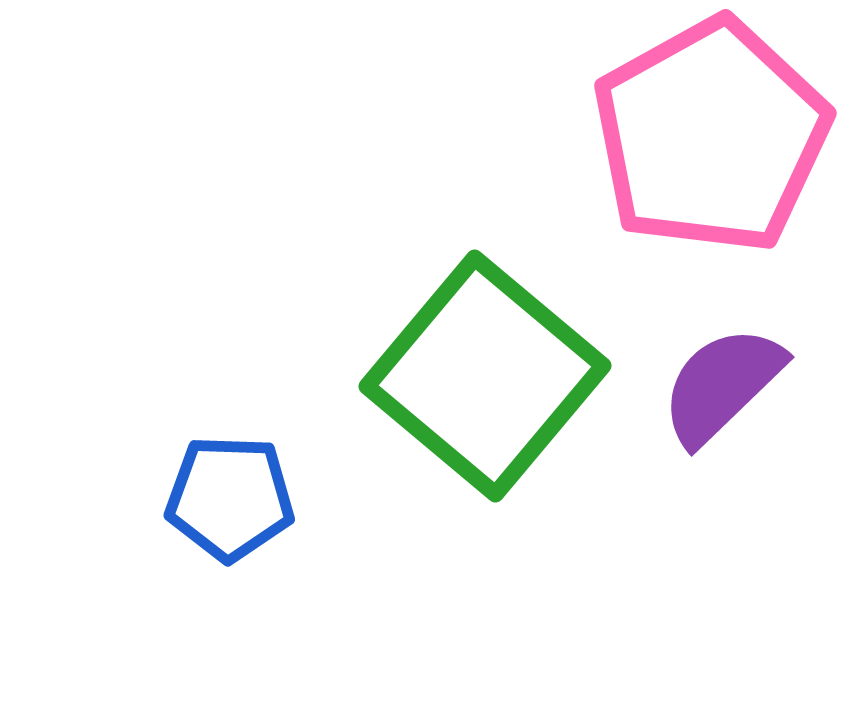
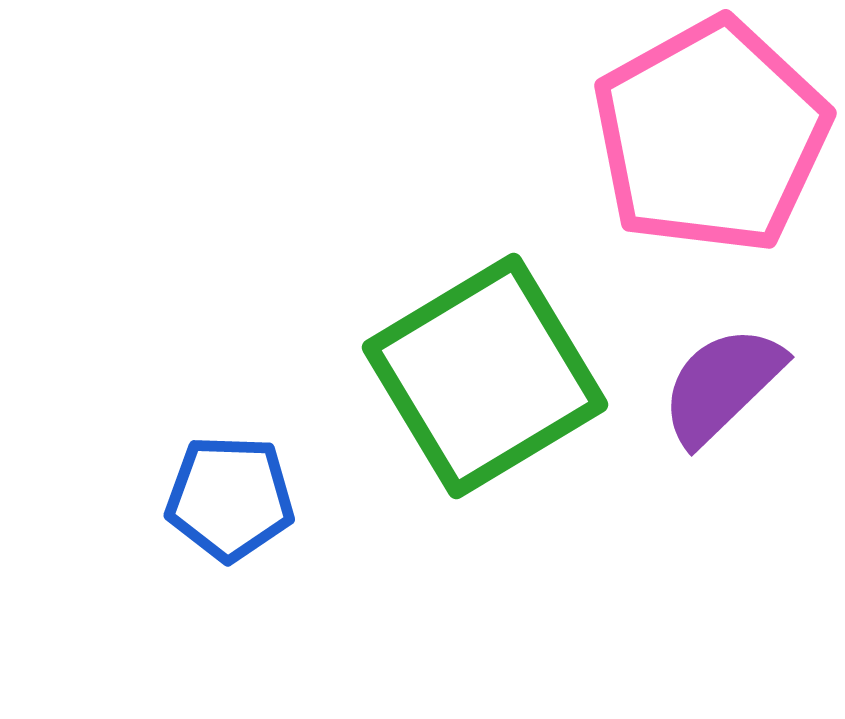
green square: rotated 19 degrees clockwise
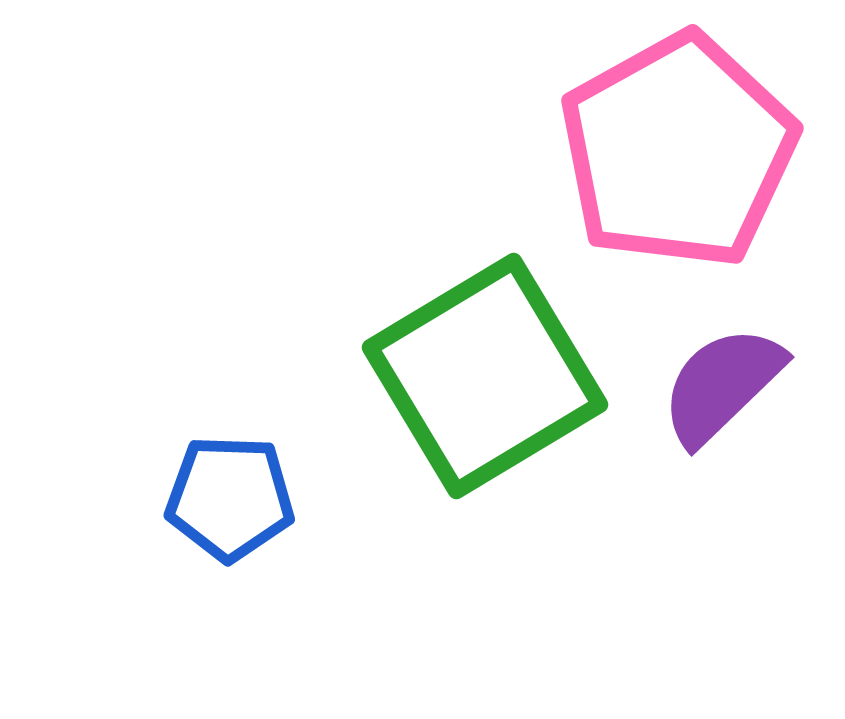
pink pentagon: moved 33 px left, 15 px down
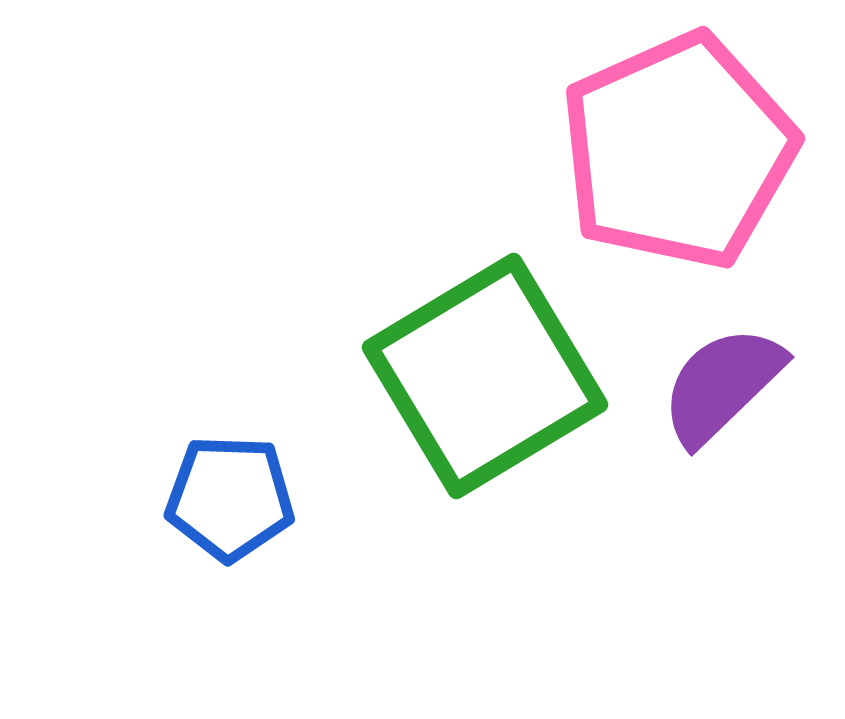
pink pentagon: rotated 5 degrees clockwise
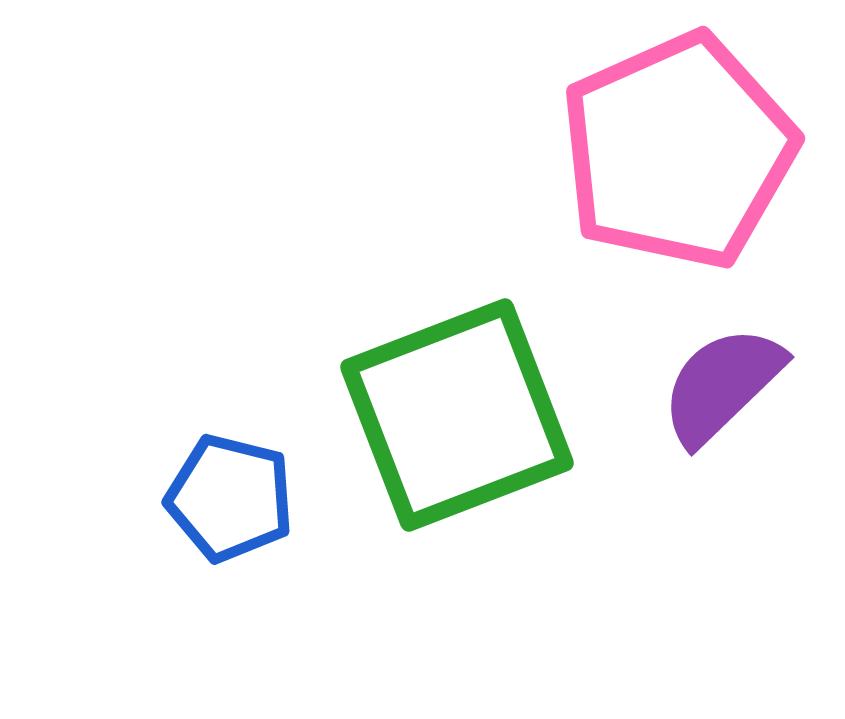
green square: moved 28 px left, 39 px down; rotated 10 degrees clockwise
blue pentagon: rotated 12 degrees clockwise
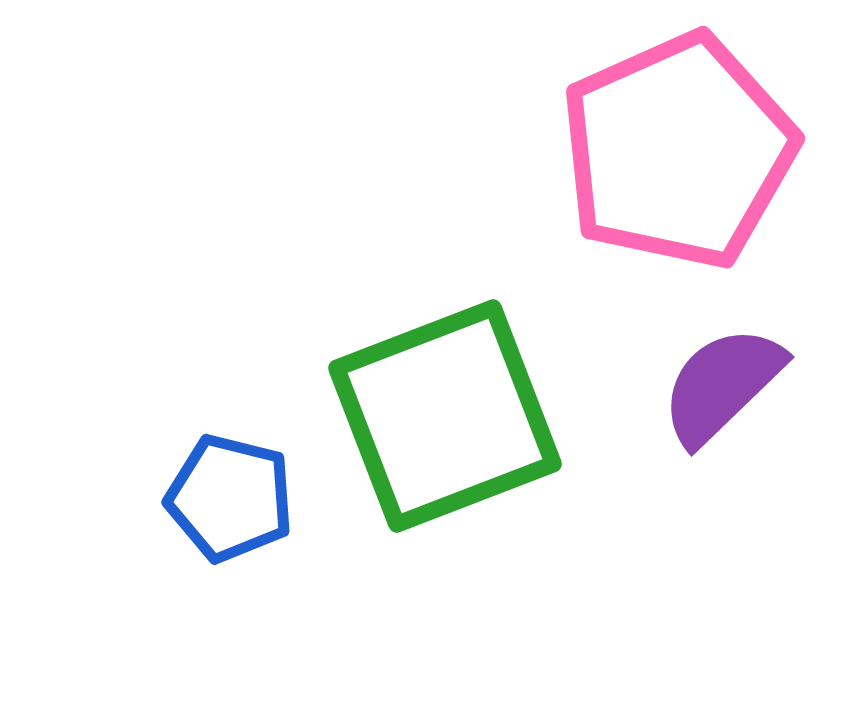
green square: moved 12 px left, 1 px down
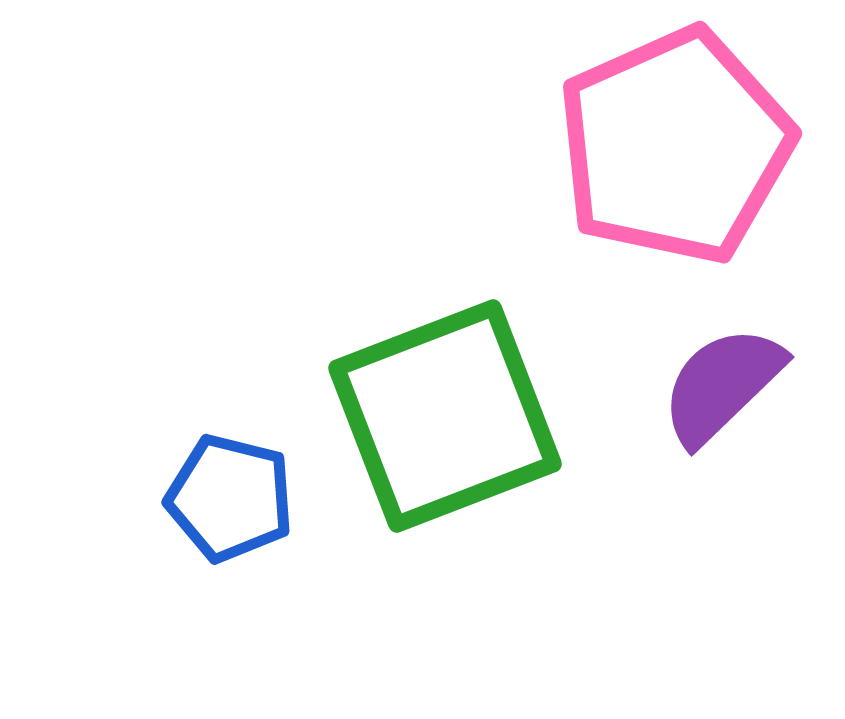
pink pentagon: moved 3 px left, 5 px up
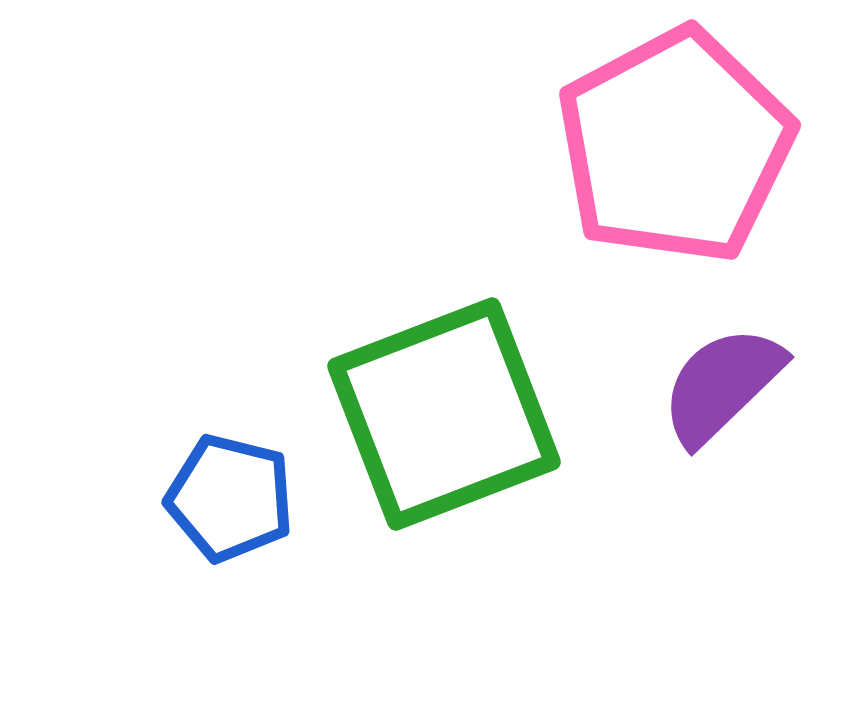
pink pentagon: rotated 4 degrees counterclockwise
green square: moved 1 px left, 2 px up
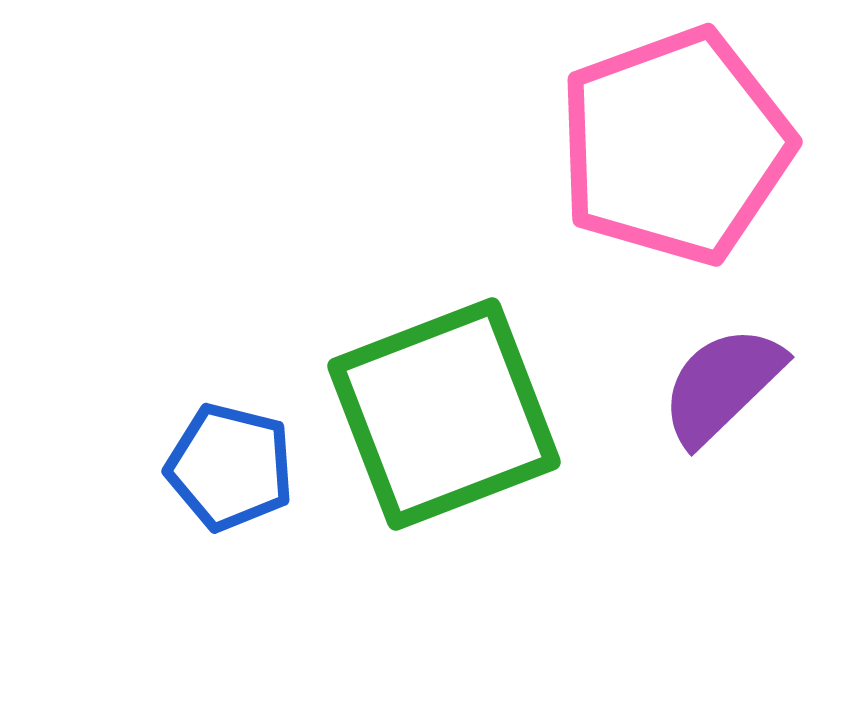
pink pentagon: rotated 8 degrees clockwise
blue pentagon: moved 31 px up
